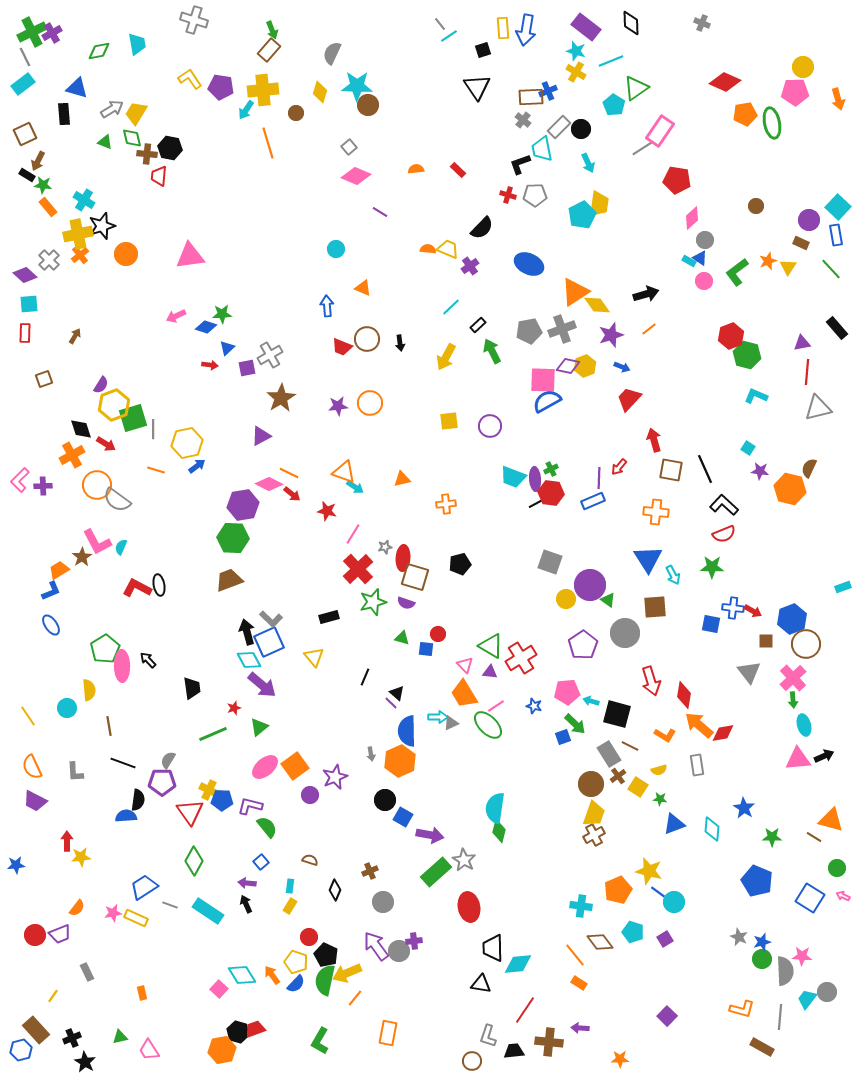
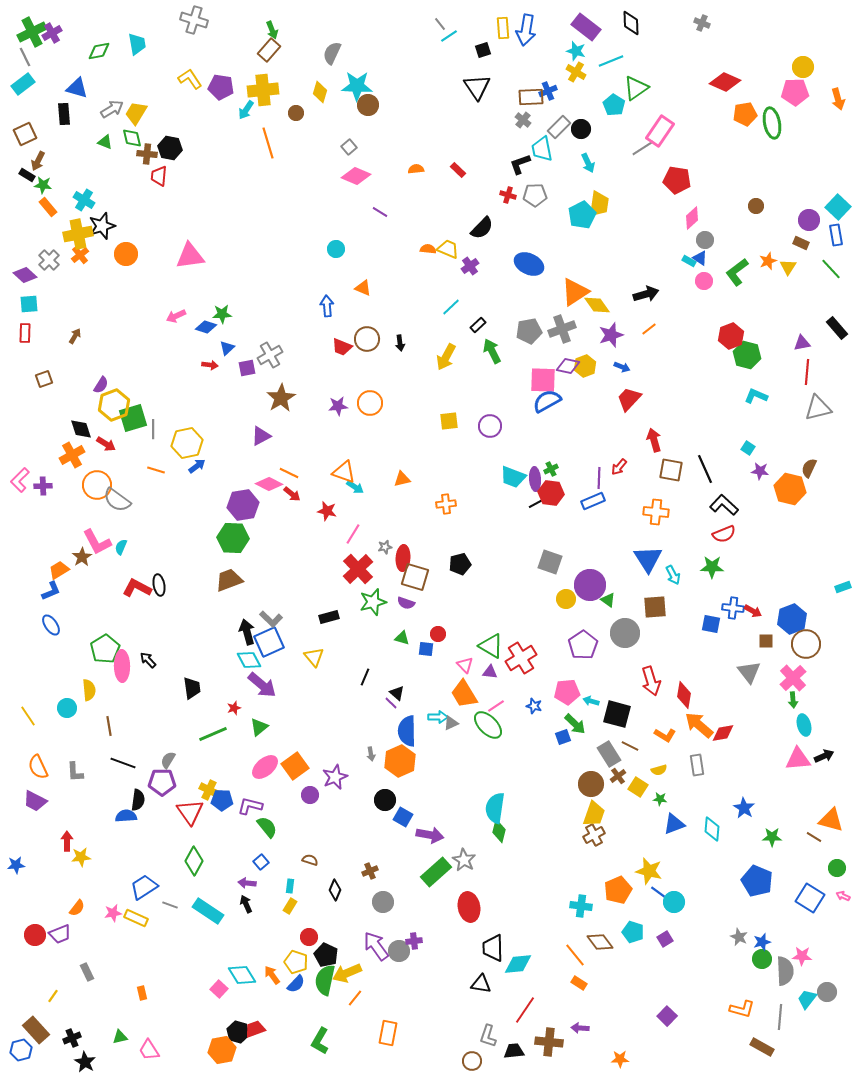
orange semicircle at (32, 767): moved 6 px right
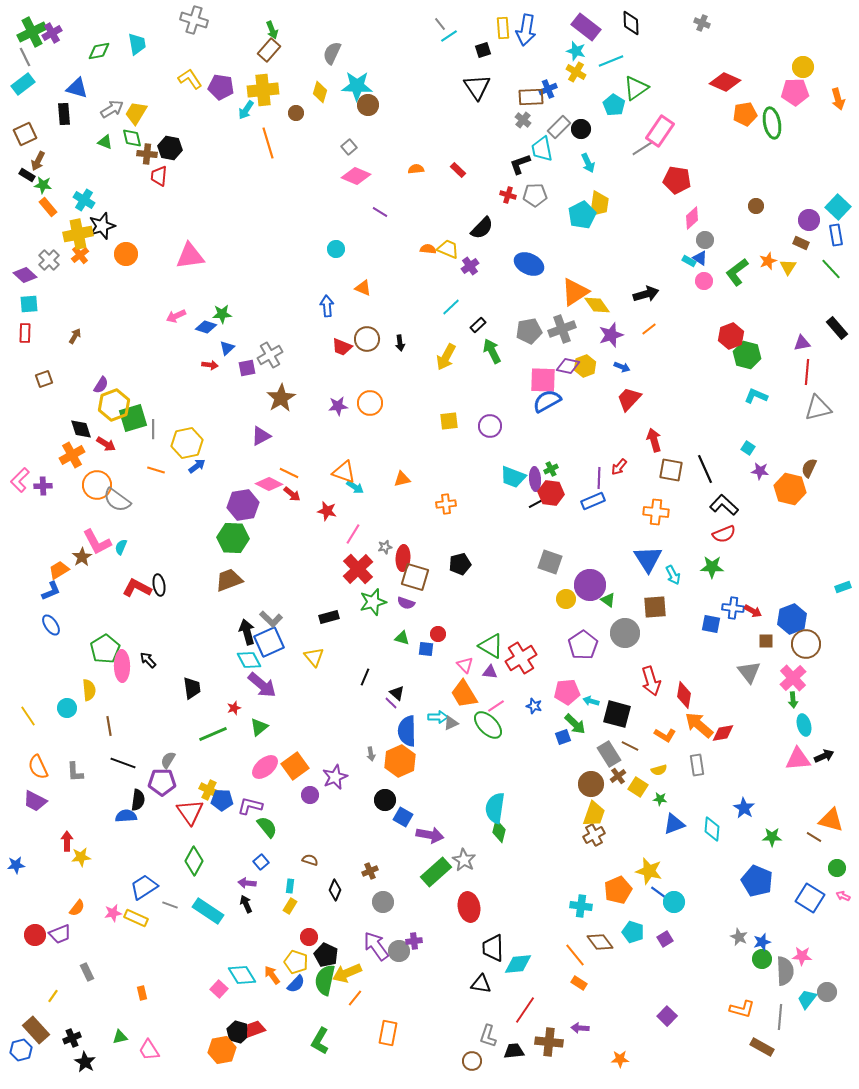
blue cross at (548, 91): moved 2 px up
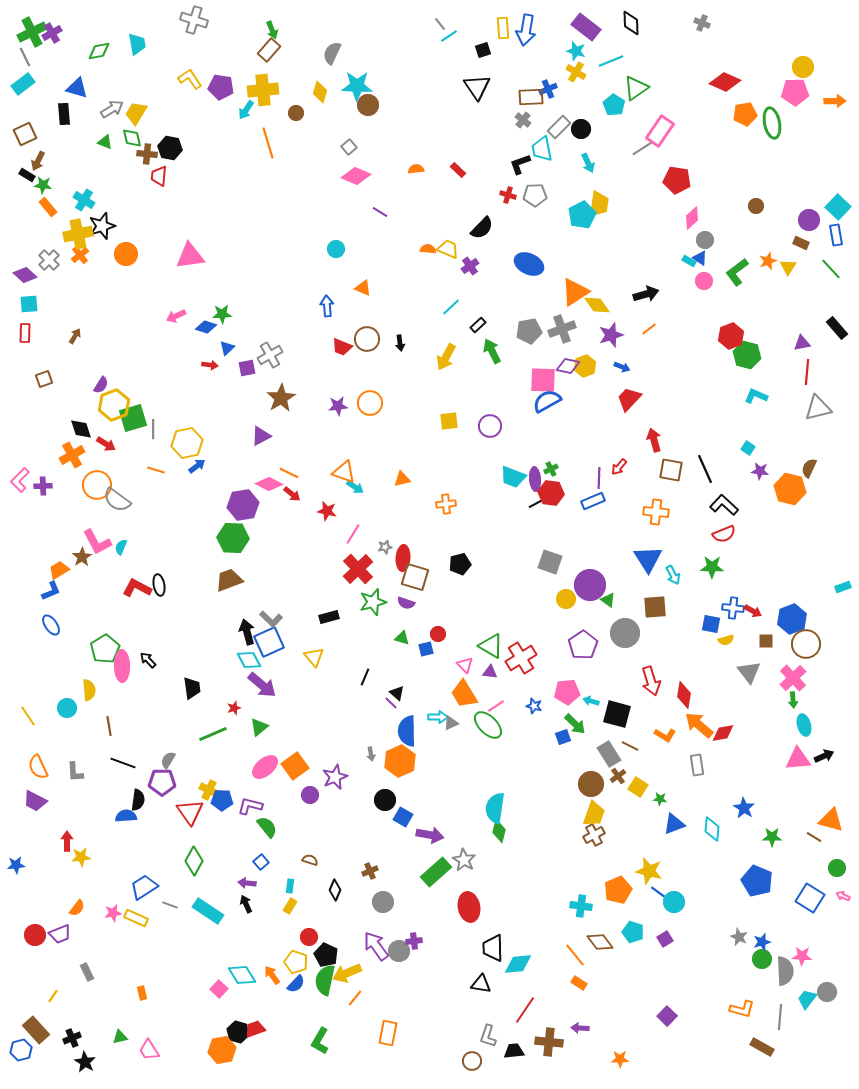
orange arrow at (838, 99): moved 3 px left, 2 px down; rotated 75 degrees counterclockwise
blue square at (426, 649): rotated 21 degrees counterclockwise
yellow semicircle at (659, 770): moved 67 px right, 130 px up
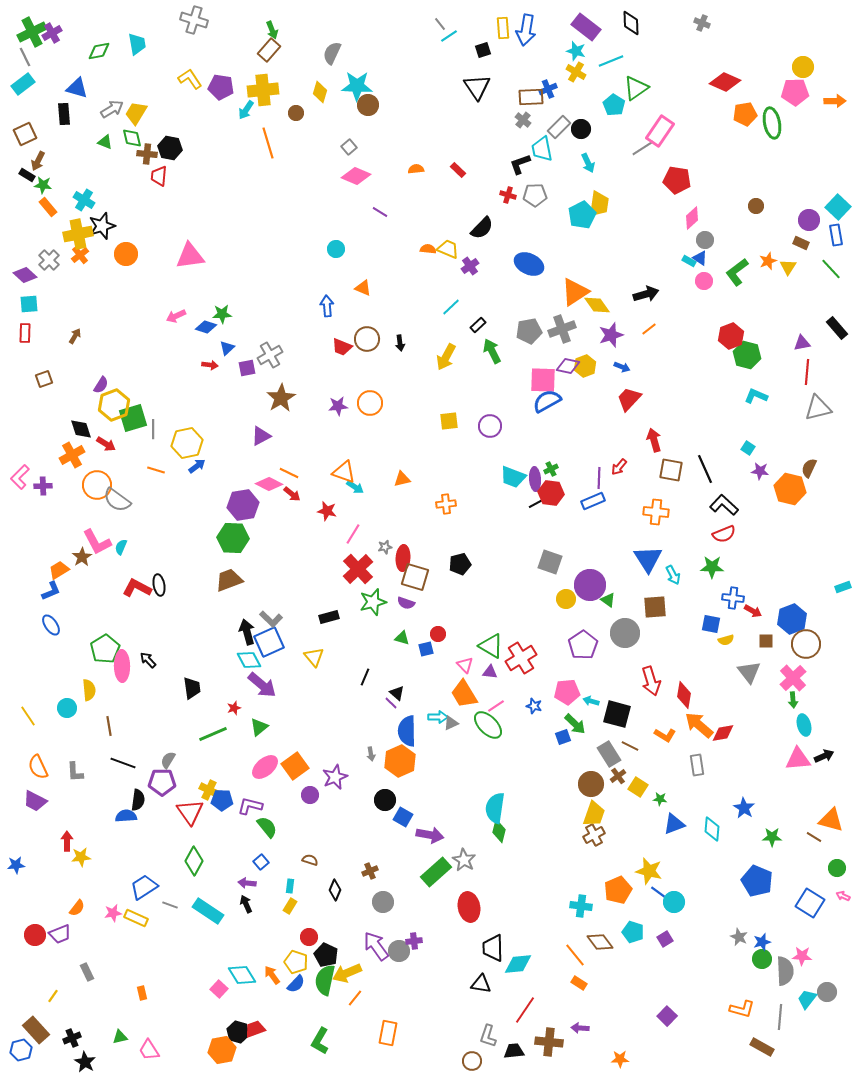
pink L-shape at (20, 480): moved 3 px up
blue cross at (733, 608): moved 10 px up
blue square at (810, 898): moved 5 px down
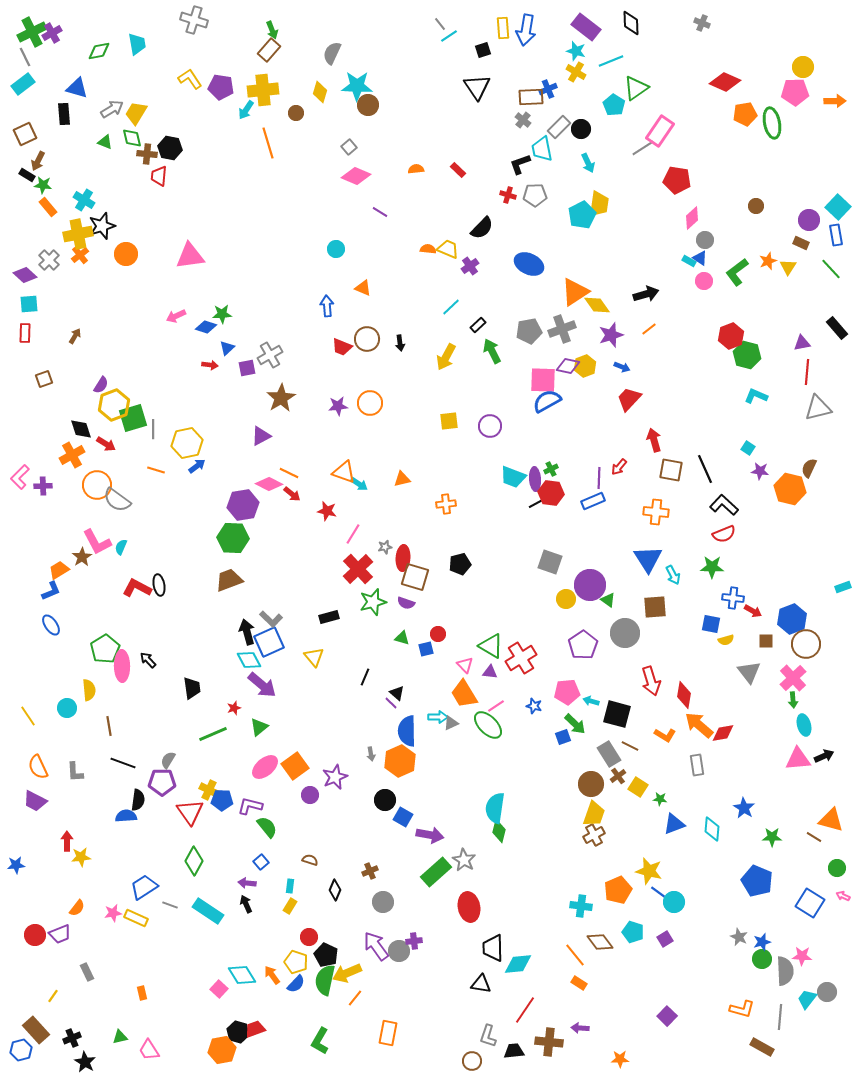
cyan arrow at (355, 487): moved 4 px right, 3 px up
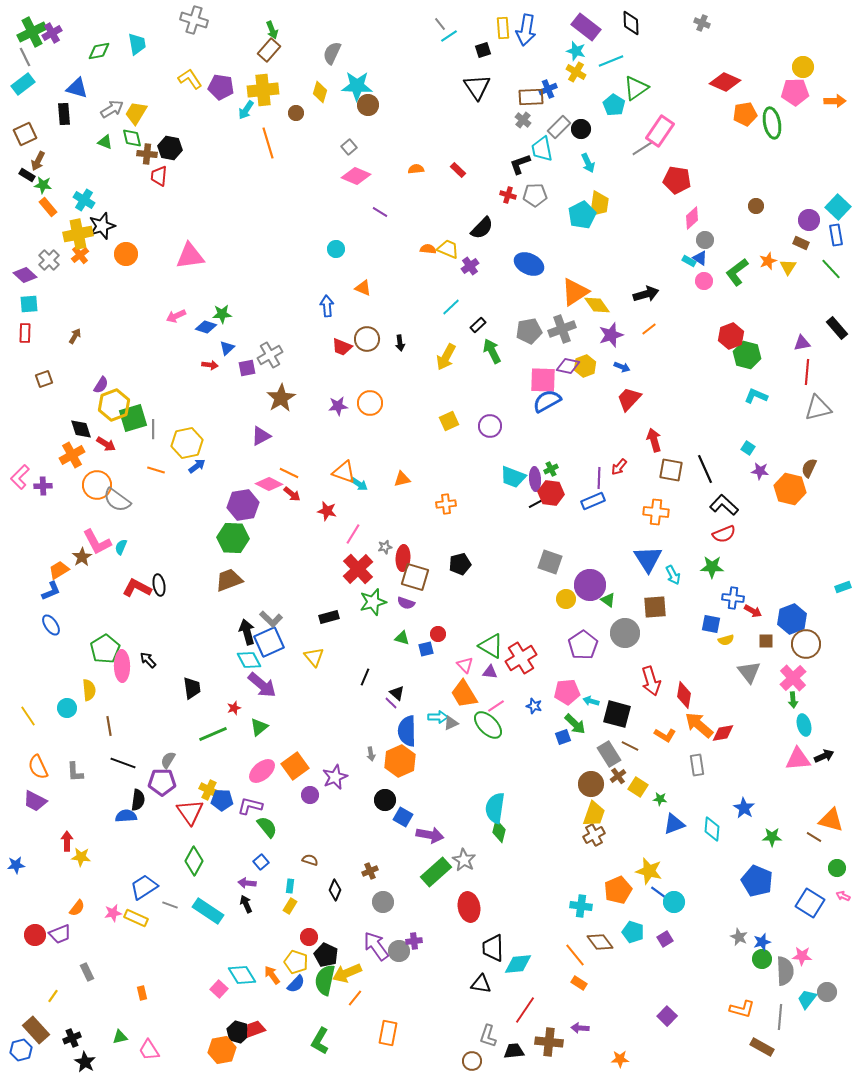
yellow square at (449, 421): rotated 18 degrees counterclockwise
pink ellipse at (265, 767): moved 3 px left, 4 px down
yellow star at (81, 857): rotated 12 degrees clockwise
